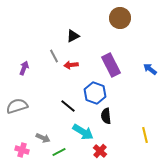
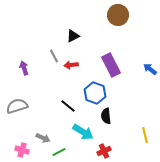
brown circle: moved 2 px left, 3 px up
purple arrow: rotated 40 degrees counterclockwise
red cross: moved 4 px right; rotated 24 degrees clockwise
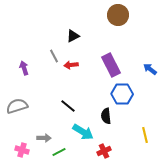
blue hexagon: moved 27 px right, 1 px down; rotated 20 degrees counterclockwise
gray arrow: moved 1 px right; rotated 24 degrees counterclockwise
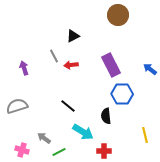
gray arrow: rotated 144 degrees counterclockwise
red cross: rotated 24 degrees clockwise
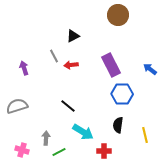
black semicircle: moved 12 px right, 9 px down; rotated 14 degrees clockwise
gray arrow: moved 2 px right; rotated 56 degrees clockwise
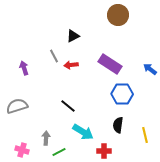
purple rectangle: moved 1 px left, 1 px up; rotated 30 degrees counterclockwise
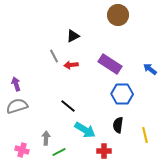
purple arrow: moved 8 px left, 16 px down
cyan arrow: moved 2 px right, 2 px up
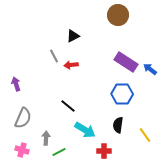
purple rectangle: moved 16 px right, 2 px up
gray semicircle: moved 6 px right, 12 px down; rotated 130 degrees clockwise
yellow line: rotated 21 degrees counterclockwise
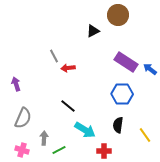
black triangle: moved 20 px right, 5 px up
red arrow: moved 3 px left, 3 px down
gray arrow: moved 2 px left
green line: moved 2 px up
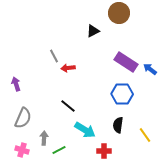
brown circle: moved 1 px right, 2 px up
